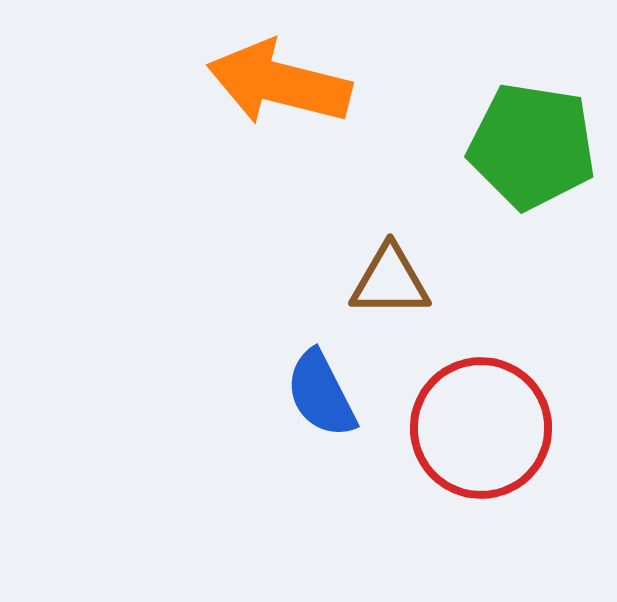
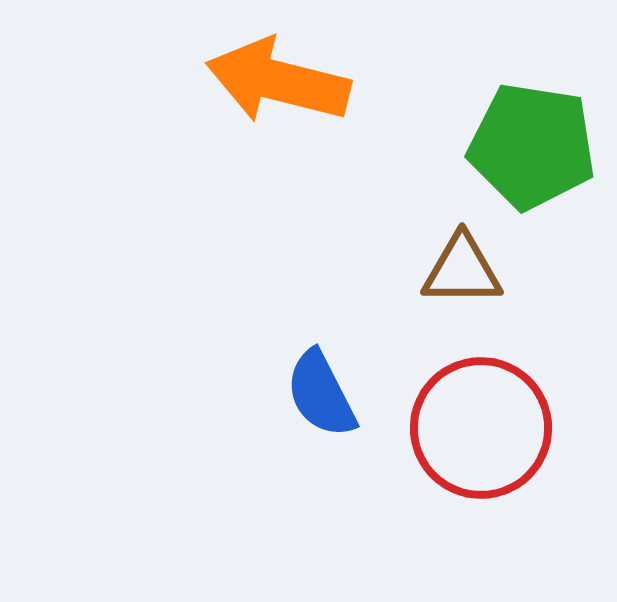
orange arrow: moved 1 px left, 2 px up
brown triangle: moved 72 px right, 11 px up
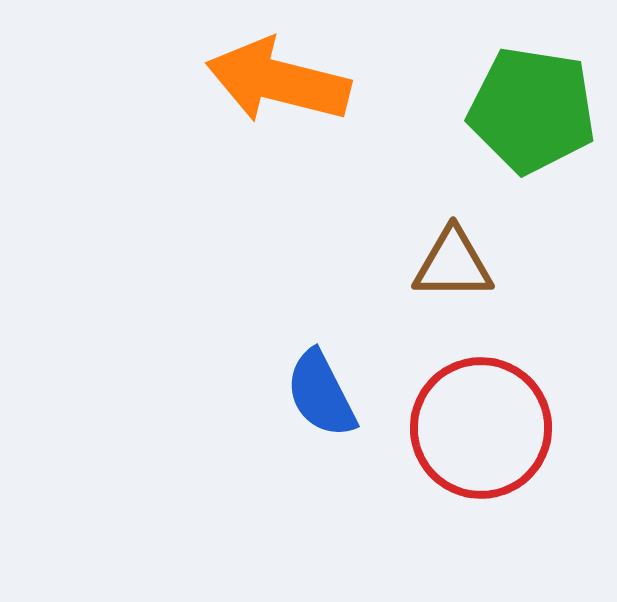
green pentagon: moved 36 px up
brown triangle: moved 9 px left, 6 px up
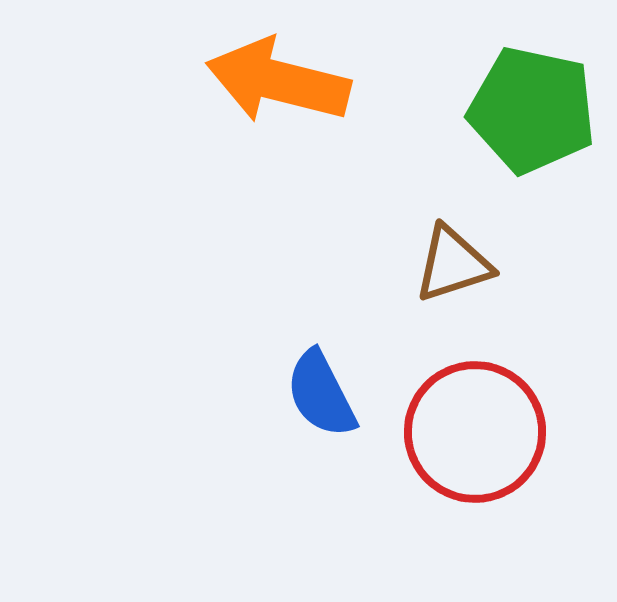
green pentagon: rotated 3 degrees clockwise
brown triangle: rotated 18 degrees counterclockwise
red circle: moved 6 px left, 4 px down
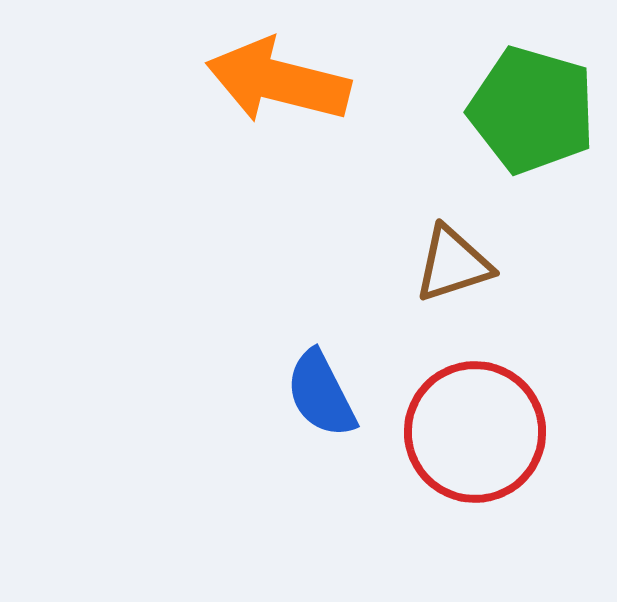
green pentagon: rotated 4 degrees clockwise
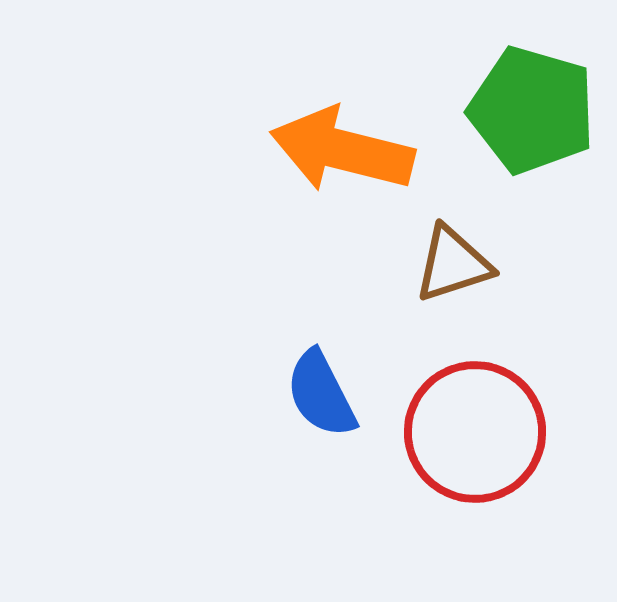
orange arrow: moved 64 px right, 69 px down
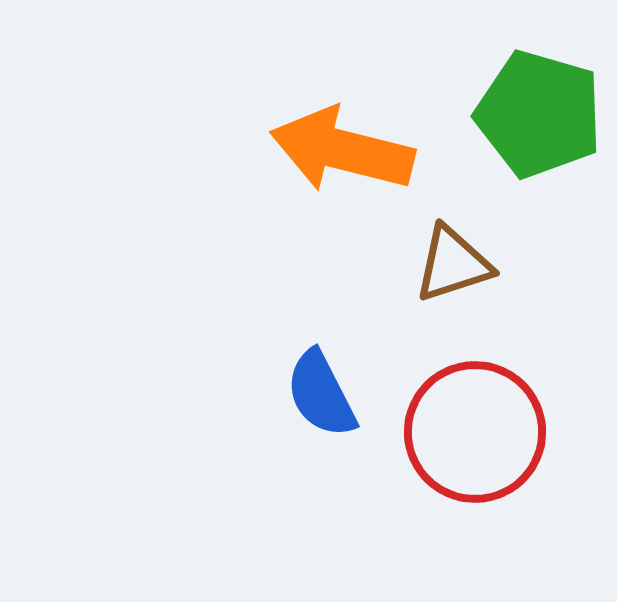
green pentagon: moved 7 px right, 4 px down
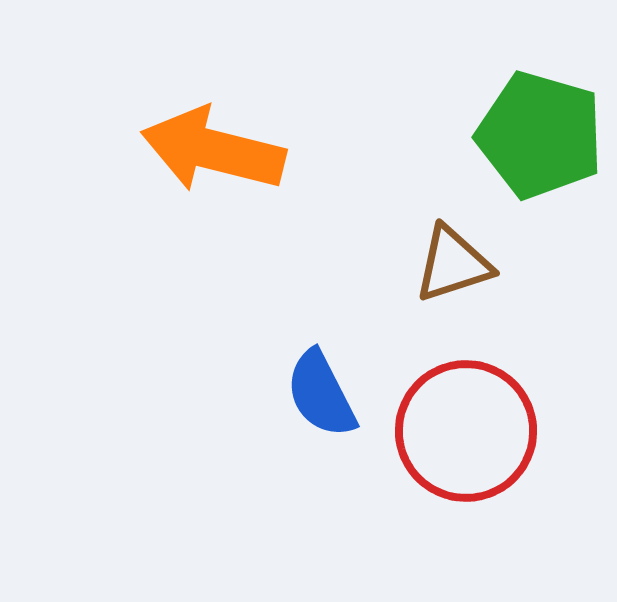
green pentagon: moved 1 px right, 21 px down
orange arrow: moved 129 px left
red circle: moved 9 px left, 1 px up
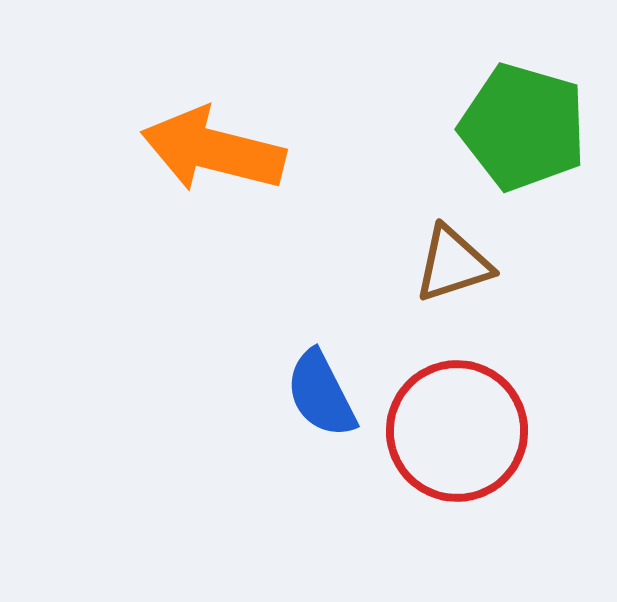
green pentagon: moved 17 px left, 8 px up
red circle: moved 9 px left
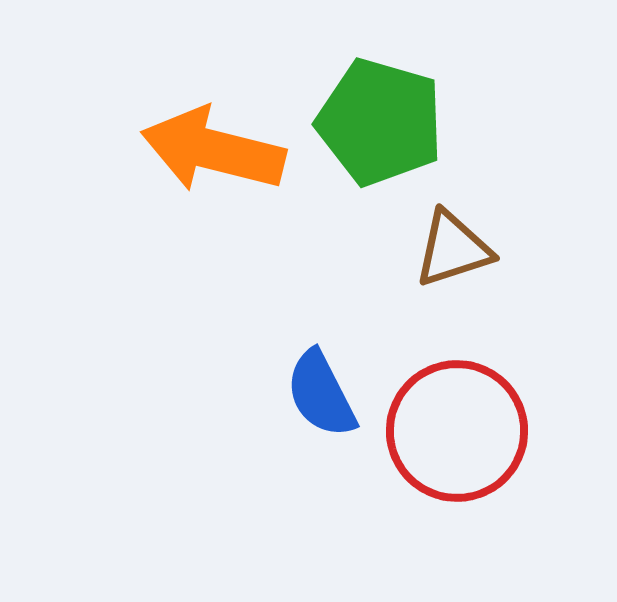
green pentagon: moved 143 px left, 5 px up
brown triangle: moved 15 px up
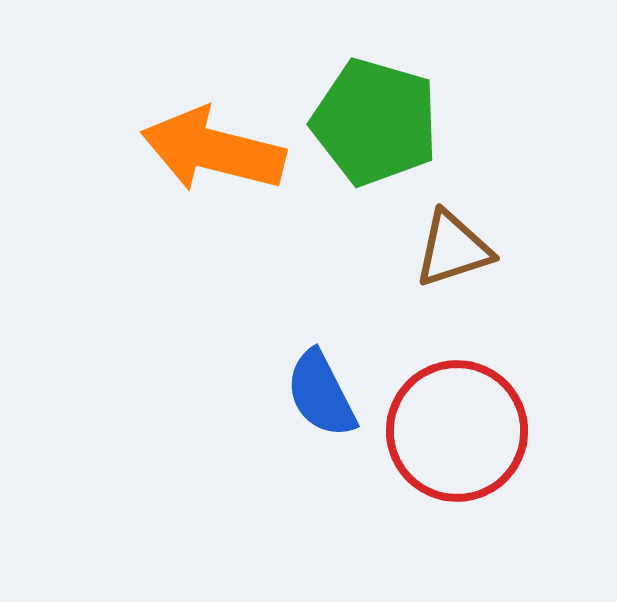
green pentagon: moved 5 px left
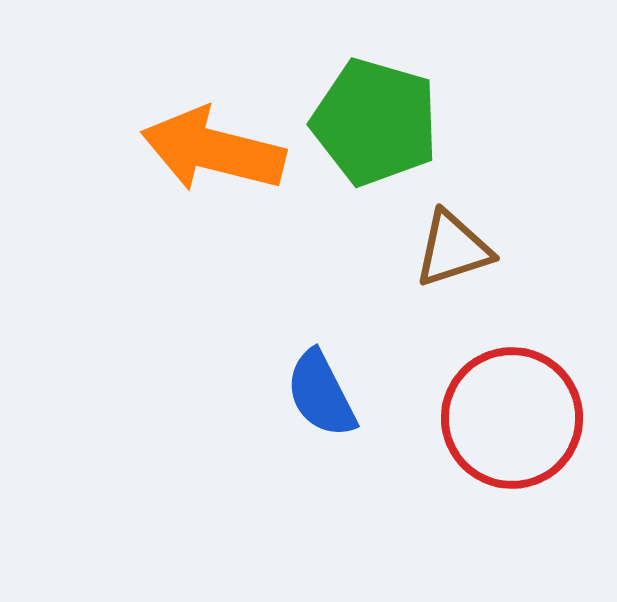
red circle: moved 55 px right, 13 px up
